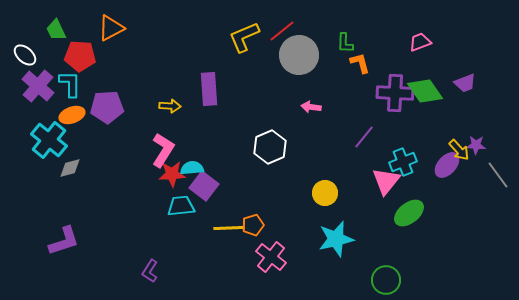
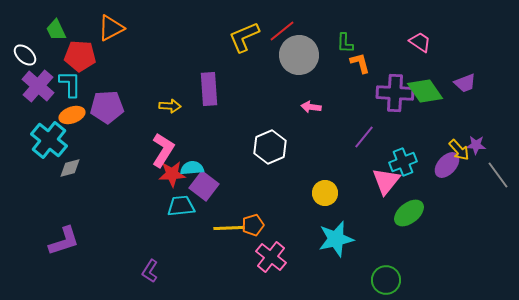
pink trapezoid at (420, 42): rotated 55 degrees clockwise
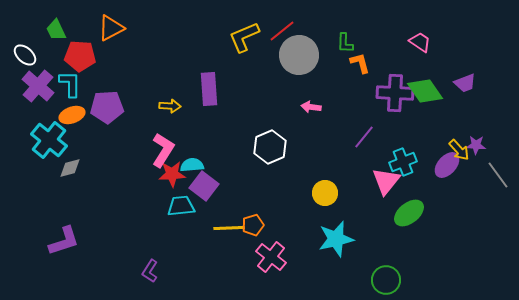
cyan semicircle at (192, 168): moved 3 px up
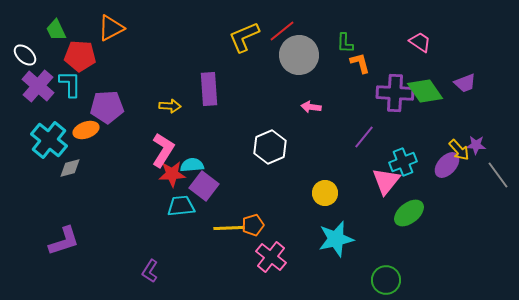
orange ellipse at (72, 115): moved 14 px right, 15 px down
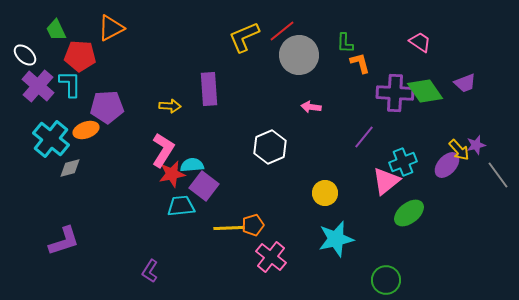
cyan cross at (49, 140): moved 2 px right, 1 px up
purple star at (476, 145): rotated 18 degrees counterclockwise
red star at (172, 174): rotated 8 degrees counterclockwise
pink triangle at (386, 181): rotated 12 degrees clockwise
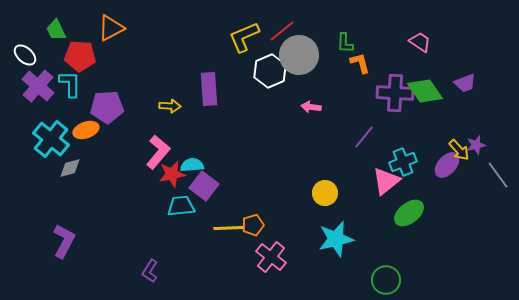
white hexagon at (270, 147): moved 76 px up
pink L-shape at (163, 150): moved 5 px left, 2 px down; rotated 8 degrees clockwise
purple L-shape at (64, 241): rotated 44 degrees counterclockwise
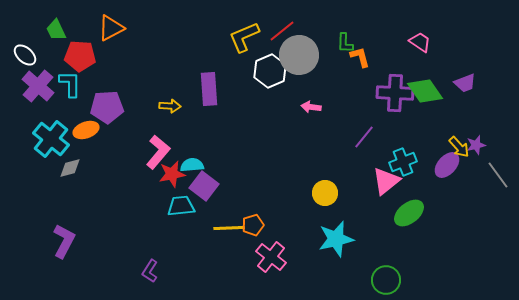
orange L-shape at (360, 63): moved 6 px up
yellow arrow at (459, 150): moved 3 px up
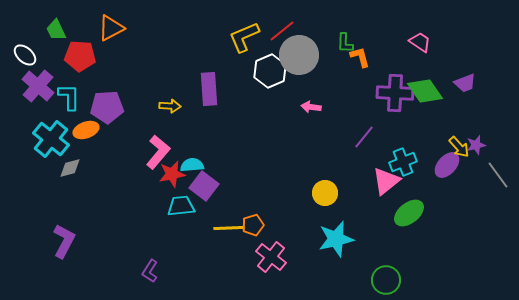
cyan L-shape at (70, 84): moved 1 px left, 13 px down
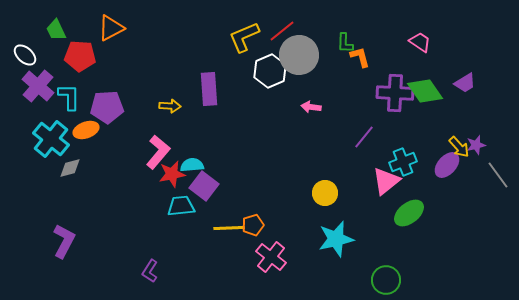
purple trapezoid at (465, 83): rotated 10 degrees counterclockwise
